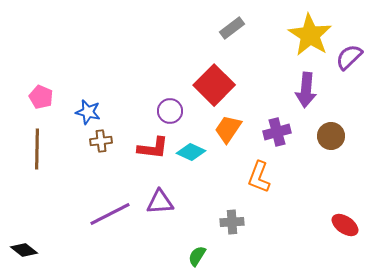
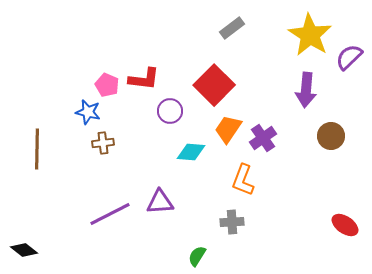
pink pentagon: moved 66 px right, 12 px up
purple cross: moved 14 px left, 6 px down; rotated 20 degrees counterclockwise
brown cross: moved 2 px right, 2 px down
red L-shape: moved 9 px left, 69 px up
cyan diamond: rotated 20 degrees counterclockwise
orange L-shape: moved 16 px left, 3 px down
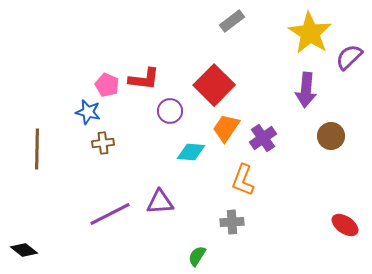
gray rectangle: moved 7 px up
yellow star: moved 2 px up
orange trapezoid: moved 2 px left, 1 px up
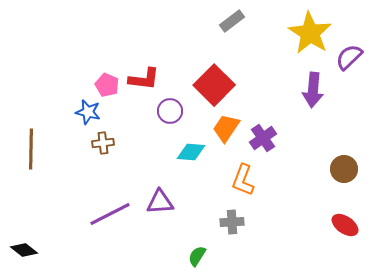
purple arrow: moved 7 px right
brown circle: moved 13 px right, 33 px down
brown line: moved 6 px left
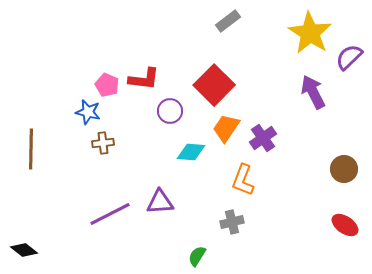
gray rectangle: moved 4 px left
purple arrow: moved 2 px down; rotated 148 degrees clockwise
gray cross: rotated 10 degrees counterclockwise
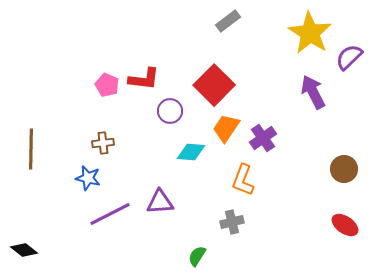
blue star: moved 66 px down
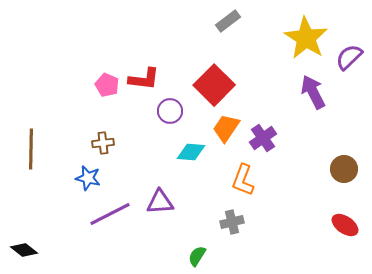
yellow star: moved 4 px left, 5 px down
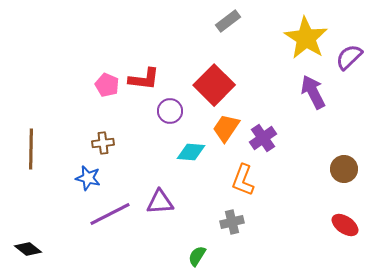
black diamond: moved 4 px right, 1 px up
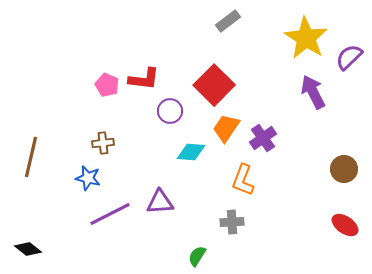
brown line: moved 8 px down; rotated 12 degrees clockwise
gray cross: rotated 10 degrees clockwise
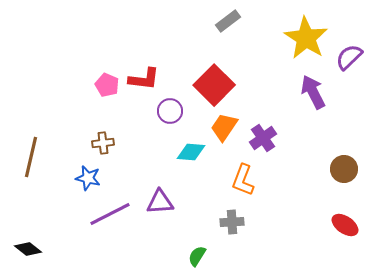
orange trapezoid: moved 2 px left, 1 px up
